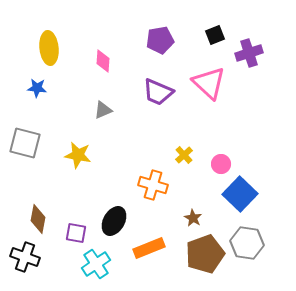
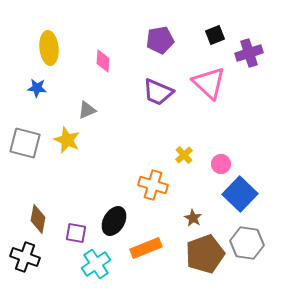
gray triangle: moved 16 px left
yellow star: moved 11 px left, 15 px up; rotated 12 degrees clockwise
orange rectangle: moved 3 px left
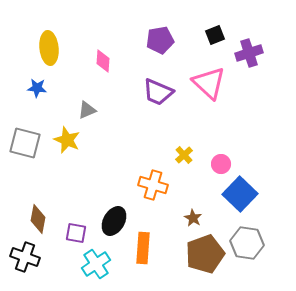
orange rectangle: moved 3 px left; rotated 64 degrees counterclockwise
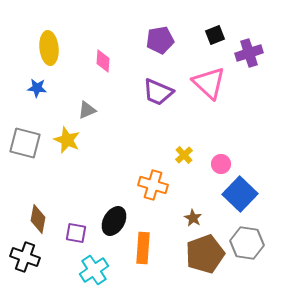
cyan cross: moved 2 px left, 6 px down
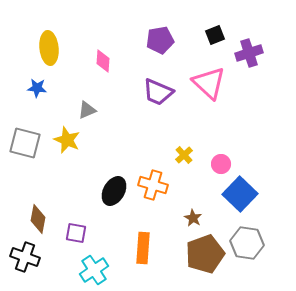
black ellipse: moved 30 px up
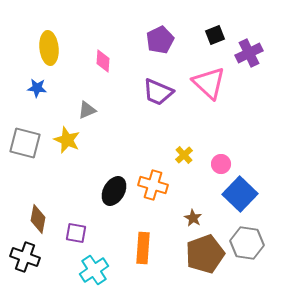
purple pentagon: rotated 16 degrees counterclockwise
purple cross: rotated 8 degrees counterclockwise
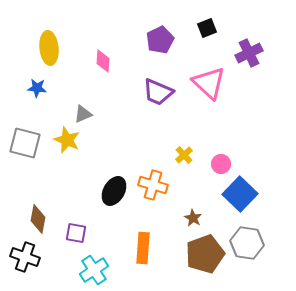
black square: moved 8 px left, 7 px up
gray triangle: moved 4 px left, 4 px down
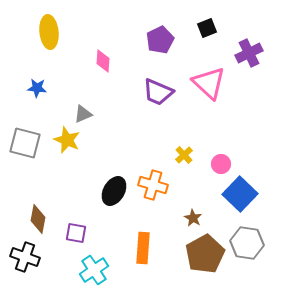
yellow ellipse: moved 16 px up
brown pentagon: rotated 9 degrees counterclockwise
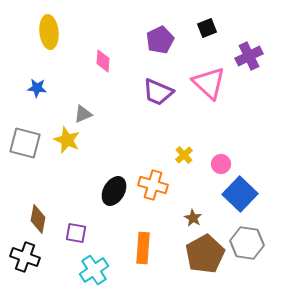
purple cross: moved 3 px down
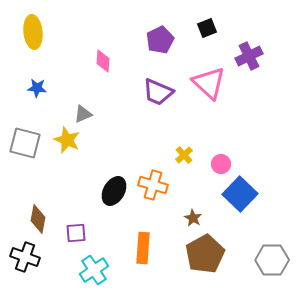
yellow ellipse: moved 16 px left
purple square: rotated 15 degrees counterclockwise
gray hexagon: moved 25 px right, 17 px down; rotated 8 degrees counterclockwise
